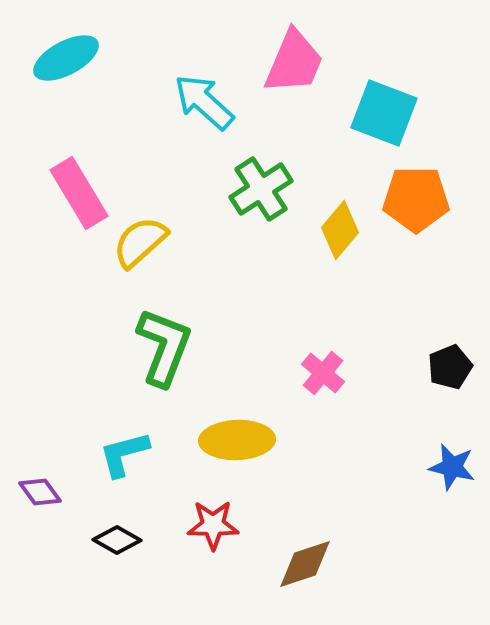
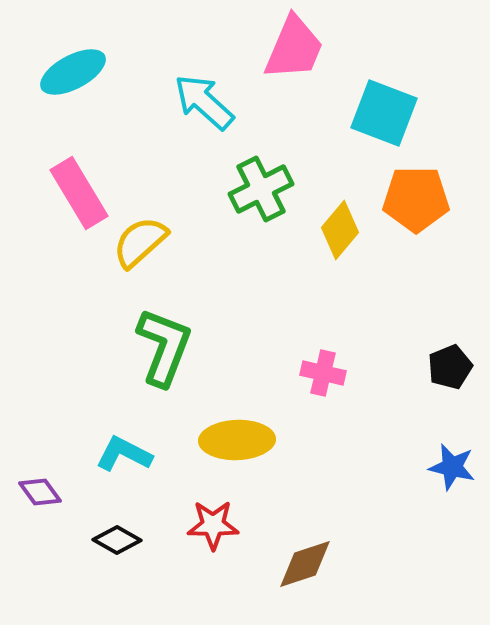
cyan ellipse: moved 7 px right, 14 px down
pink trapezoid: moved 14 px up
green cross: rotated 6 degrees clockwise
pink cross: rotated 27 degrees counterclockwise
cyan L-shape: rotated 42 degrees clockwise
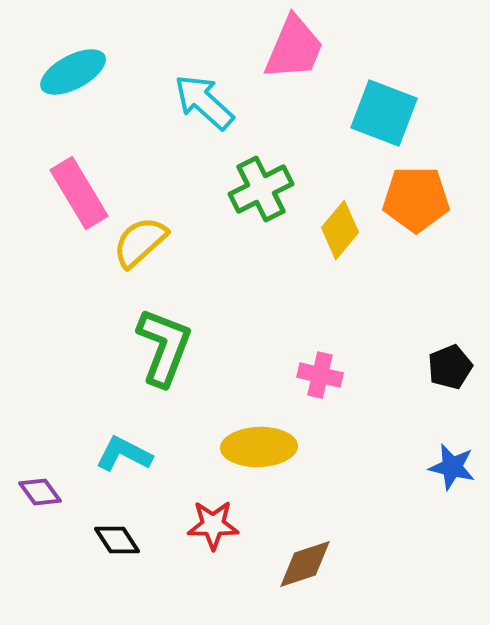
pink cross: moved 3 px left, 2 px down
yellow ellipse: moved 22 px right, 7 px down
black diamond: rotated 27 degrees clockwise
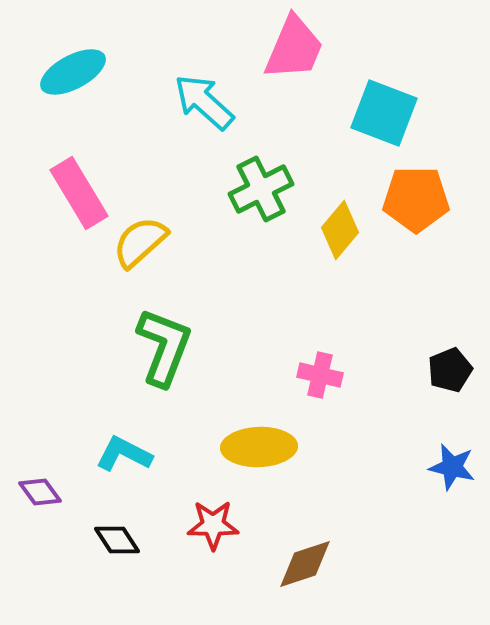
black pentagon: moved 3 px down
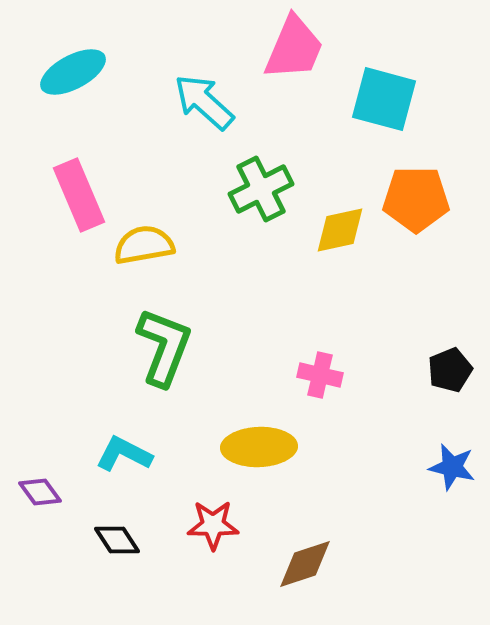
cyan square: moved 14 px up; rotated 6 degrees counterclockwise
pink rectangle: moved 2 px down; rotated 8 degrees clockwise
yellow diamond: rotated 38 degrees clockwise
yellow semicircle: moved 4 px right, 3 px down; rotated 32 degrees clockwise
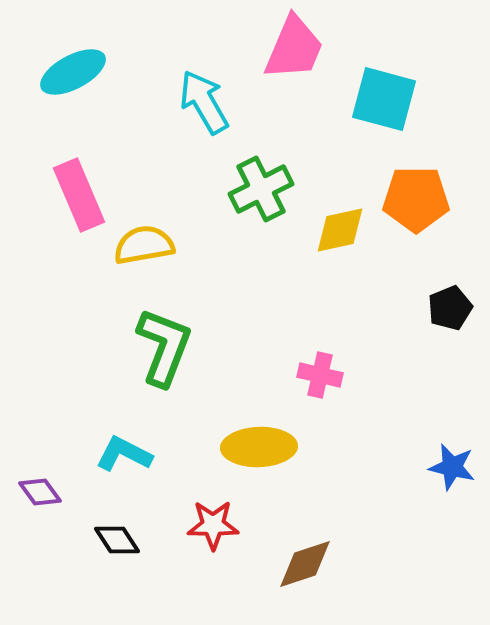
cyan arrow: rotated 18 degrees clockwise
black pentagon: moved 62 px up
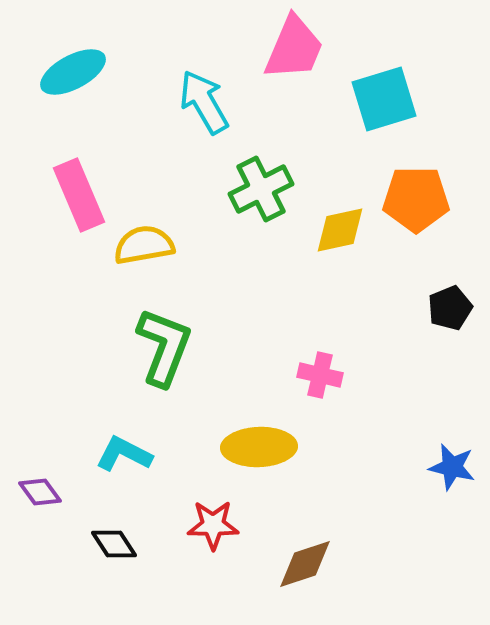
cyan square: rotated 32 degrees counterclockwise
black diamond: moved 3 px left, 4 px down
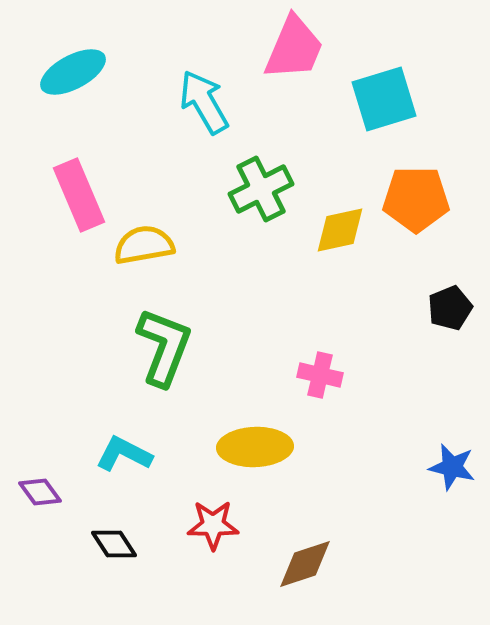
yellow ellipse: moved 4 px left
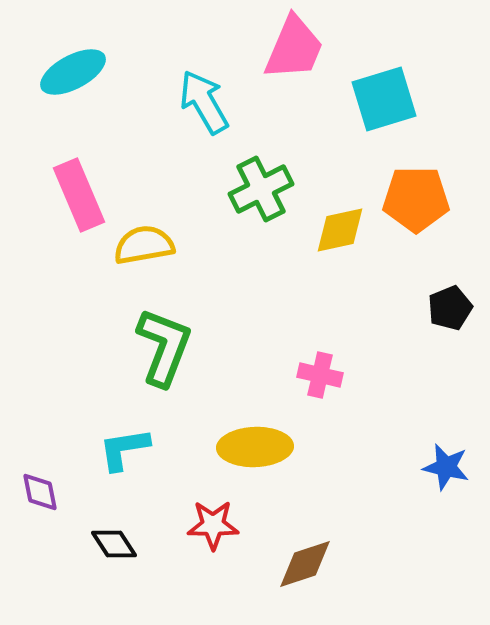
cyan L-shape: moved 5 px up; rotated 36 degrees counterclockwise
blue star: moved 6 px left
purple diamond: rotated 24 degrees clockwise
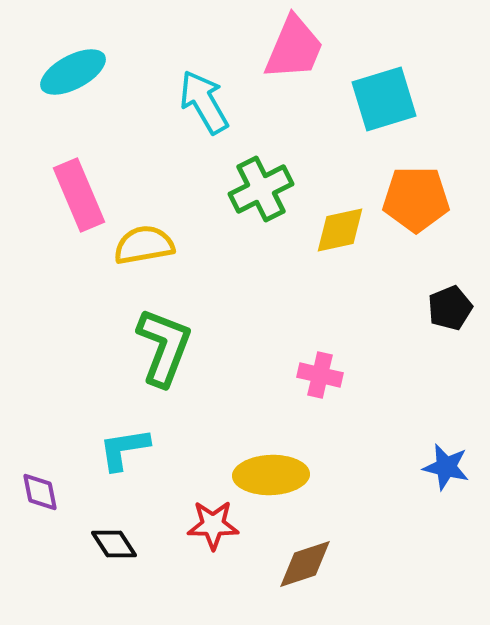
yellow ellipse: moved 16 px right, 28 px down
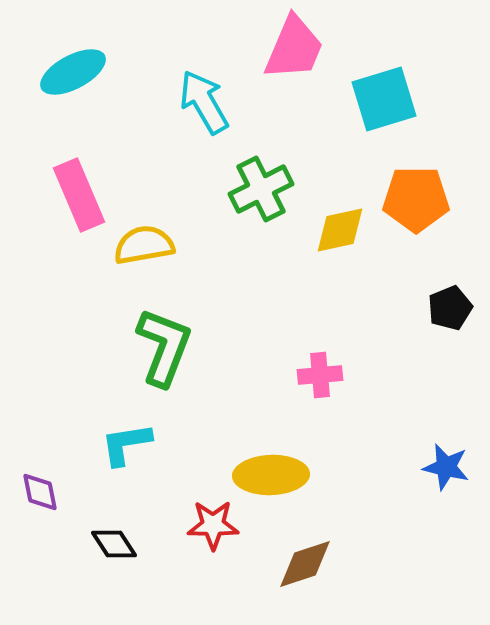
pink cross: rotated 18 degrees counterclockwise
cyan L-shape: moved 2 px right, 5 px up
